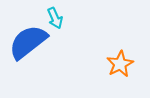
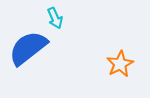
blue semicircle: moved 6 px down
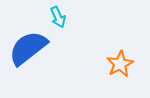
cyan arrow: moved 3 px right, 1 px up
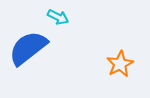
cyan arrow: rotated 40 degrees counterclockwise
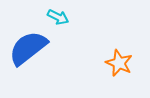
orange star: moved 1 px left, 1 px up; rotated 20 degrees counterclockwise
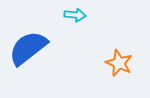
cyan arrow: moved 17 px right, 2 px up; rotated 20 degrees counterclockwise
